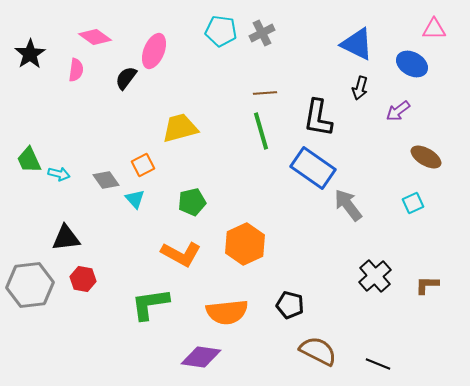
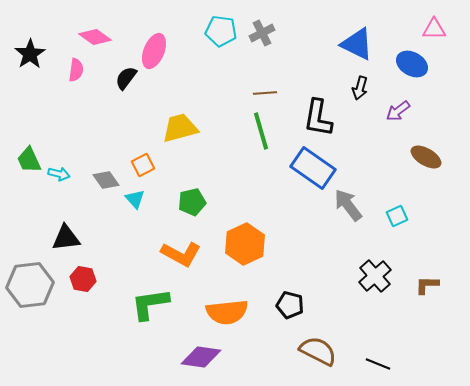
cyan square: moved 16 px left, 13 px down
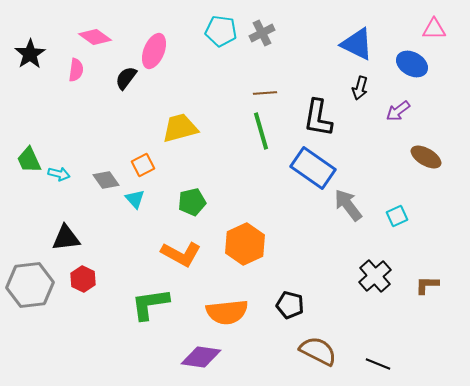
red hexagon: rotated 15 degrees clockwise
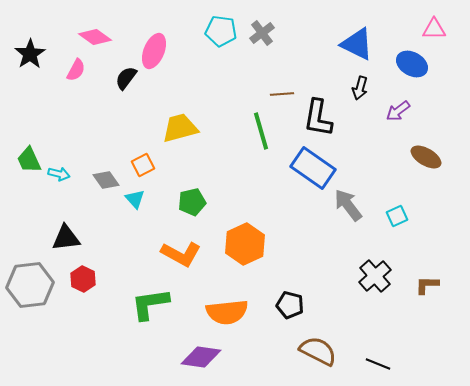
gray cross: rotated 10 degrees counterclockwise
pink semicircle: rotated 20 degrees clockwise
brown line: moved 17 px right, 1 px down
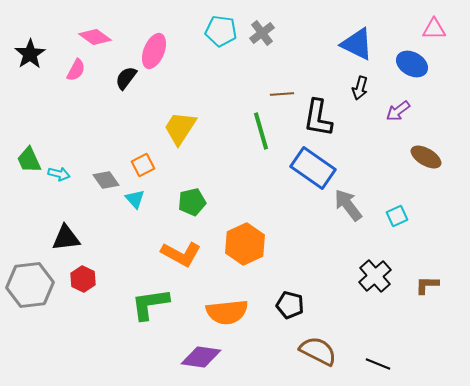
yellow trapezoid: rotated 42 degrees counterclockwise
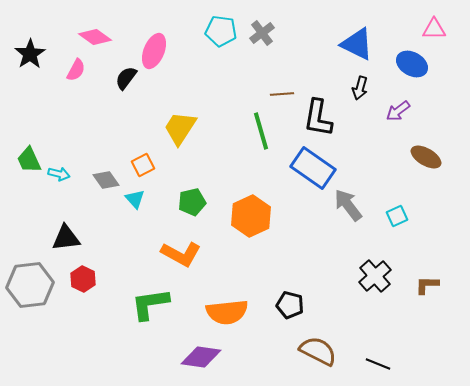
orange hexagon: moved 6 px right, 28 px up
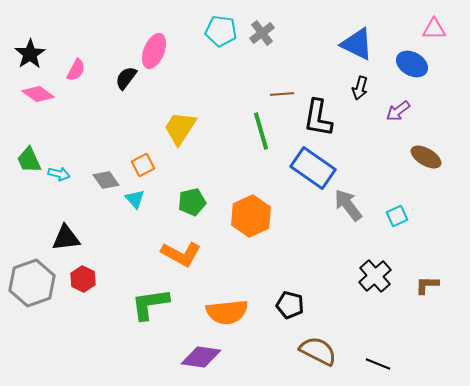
pink diamond: moved 57 px left, 57 px down
gray hexagon: moved 2 px right, 2 px up; rotated 12 degrees counterclockwise
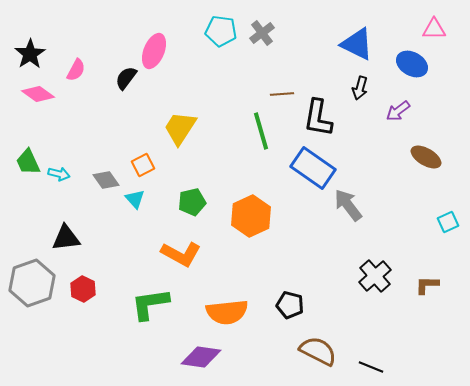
green trapezoid: moved 1 px left, 2 px down
cyan square: moved 51 px right, 6 px down
red hexagon: moved 10 px down
black line: moved 7 px left, 3 px down
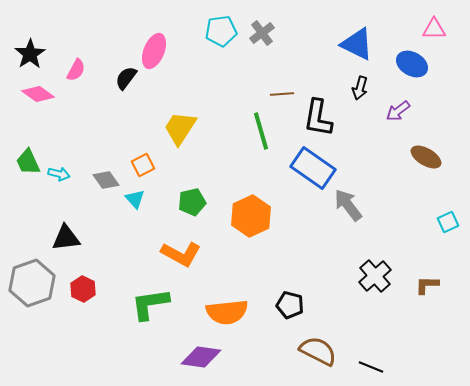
cyan pentagon: rotated 16 degrees counterclockwise
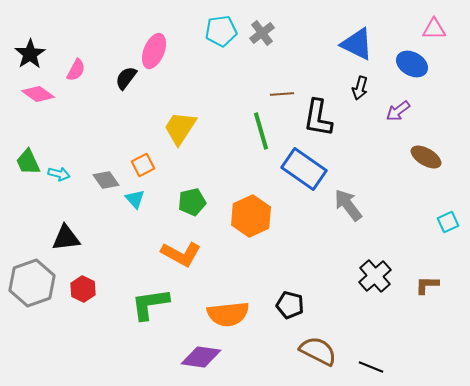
blue rectangle: moved 9 px left, 1 px down
orange semicircle: moved 1 px right, 2 px down
